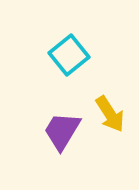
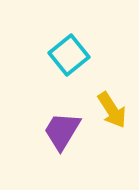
yellow arrow: moved 2 px right, 4 px up
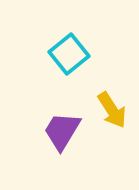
cyan square: moved 1 px up
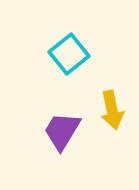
yellow arrow: rotated 21 degrees clockwise
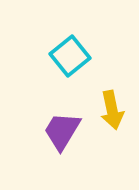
cyan square: moved 1 px right, 2 px down
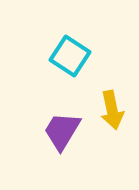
cyan square: rotated 18 degrees counterclockwise
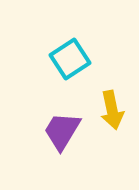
cyan square: moved 3 px down; rotated 24 degrees clockwise
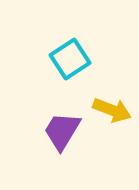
yellow arrow: rotated 57 degrees counterclockwise
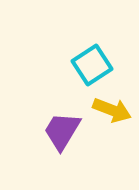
cyan square: moved 22 px right, 6 px down
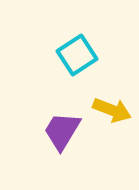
cyan square: moved 15 px left, 10 px up
